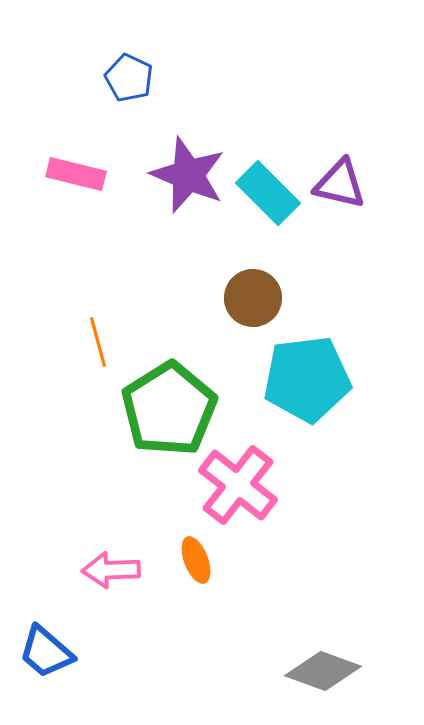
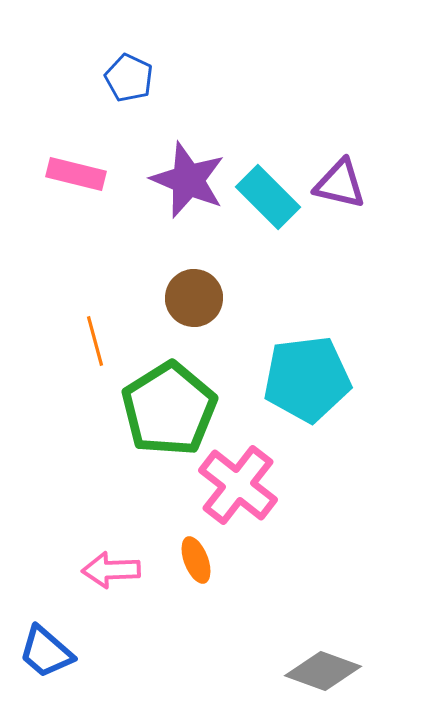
purple star: moved 5 px down
cyan rectangle: moved 4 px down
brown circle: moved 59 px left
orange line: moved 3 px left, 1 px up
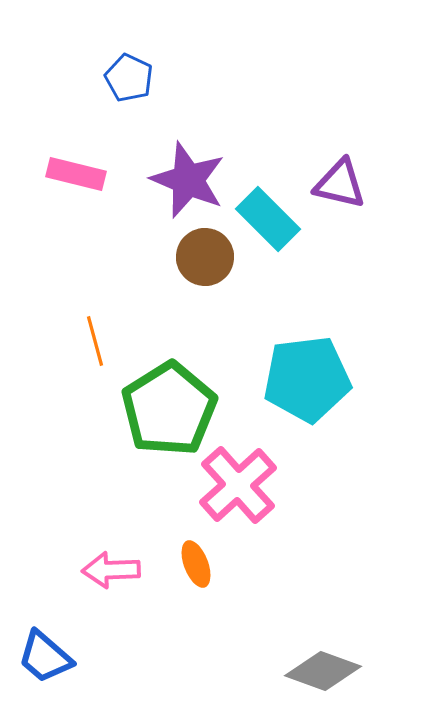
cyan rectangle: moved 22 px down
brown circle: moved 11 px right, 41 px up
pink cross: rotated 10 degrees clockwise
orange ellipse: moved 4 px down
blue trapezoid: moved 1 px left, 5 px down
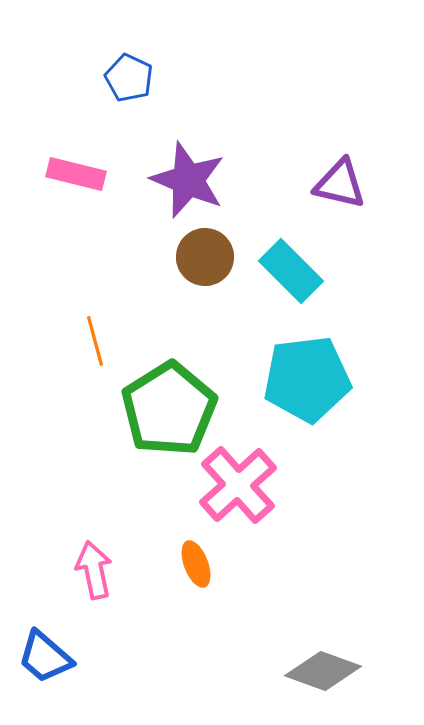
cyan rectangle: moved 23 px right, 52 px down
pink arrow: moved 17 px left; rotated 80 degrees clockwise
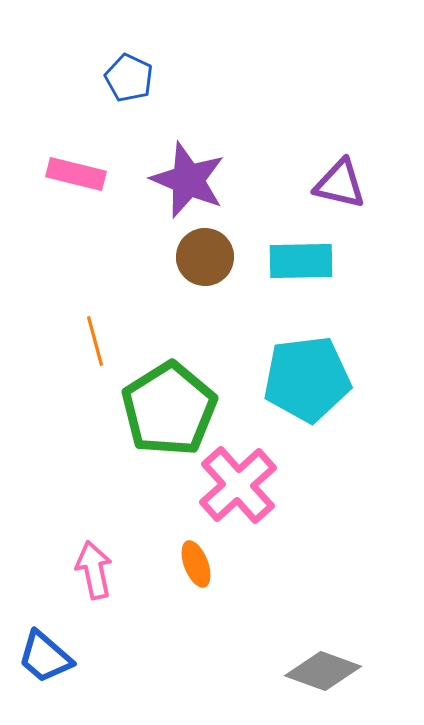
cyan rectangle: moved 10 px right, 10 px up; rotated 46 degrees counterclockwise
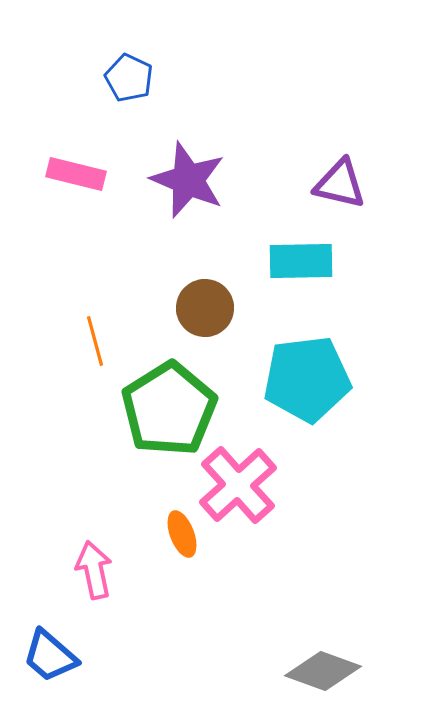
brown circle: moved 51 px down
orange ellipse: moved 14 px left, 30 px up
blue trapezoid: moved 5 px right, 1 px up
